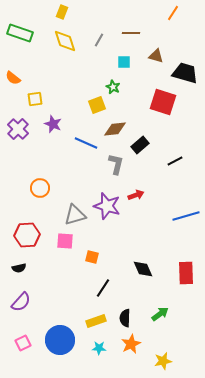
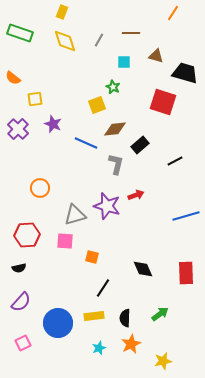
yellow rectangle at (96, 321): moved 2 px left, 5 px up; rotated 12 degrees clockwise
blue circle at (60, 340): moved 2 px left, 17 px up
cyan star at (99, 348): rotated 24 degrees counterclockwise
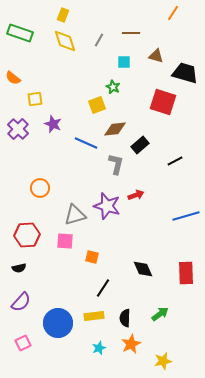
yellow rectangle at (62, 12): moved 1 px right, 3 px down
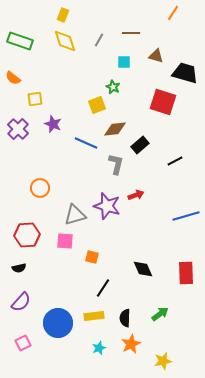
green rectangle at (20, 33): moved 8 px down
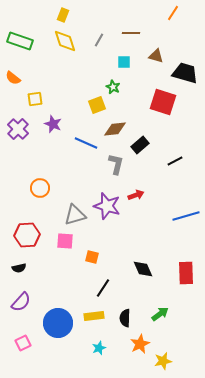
orange star at (131, 344): moved 9 px right
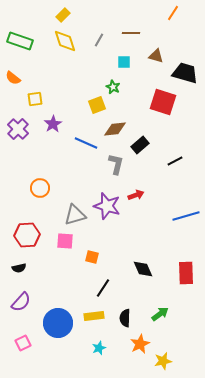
yellow rectangle at (63, 15): rotated 24 degrees clockwise
purple star at (53, 124): rotated 18 degrees clockwise
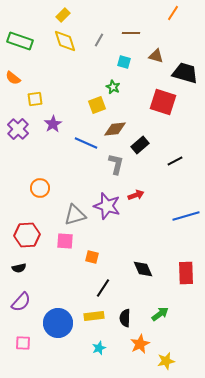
cyan square at (124, 62): rotated 16 degrees clockwise
pink square at (23, 343): rotated 28 degrees clockwise
yellow star at (163, 361): moved 3 px right
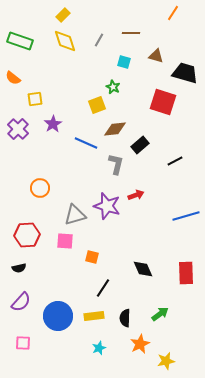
blue circle at (58, 323): moved 7 px up
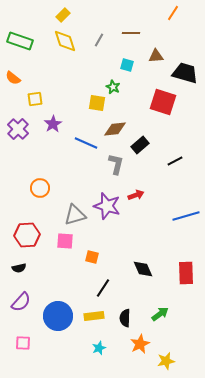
brown triangle at (156, 56): rotated 21 degrees counterclockwise
cyan square at (124, 62): moved 3 px right, 3 px down
yellow square at (97, 105): moved 2 px up; rotated 30 degrees clockwise
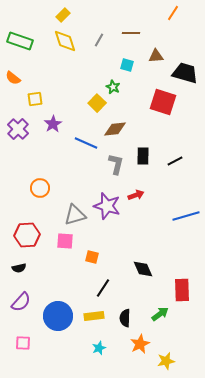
yellow square at (97, 103): rotated 36 degrees clockwise
black rectangle at (140, 145): moved 3 px right, 11 px down; rotated 48 degrees counterclockwise
red rectangle at (186, 273): moved 4 px left, 17 px down
